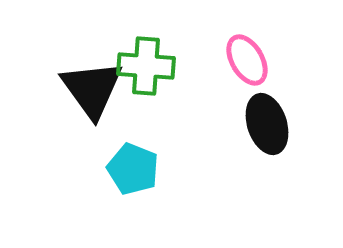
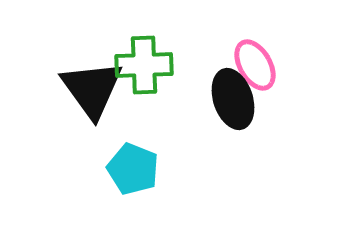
pink ellipse: moved 8 px right, 5 px down
green cross: moved 2 px left, 1 px up; rotated 6 degrees counterclockwise
black ellipse: moved 34 px left, 25 px up
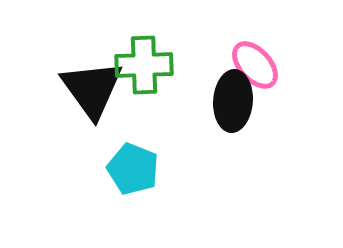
pink ellipse: rotated 12 degrees counterclockwise
black ellipse: moved 2 px down; rotated 22 degrees clockwise
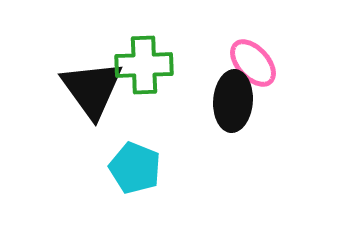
pink ellipse: moved 2 px left, 2 px up
cyan pentagon: moved 2 px right, 1 px up
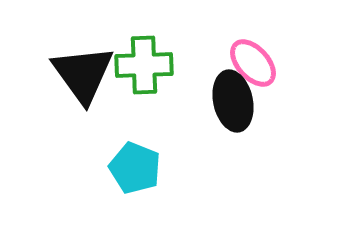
black triangle: moved 9 px left, 15 px up
black ellipse: rotated 16 degrees counterclockwise
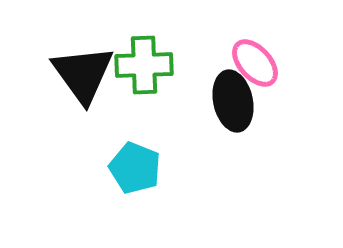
pink ellipse: moved 2 px right
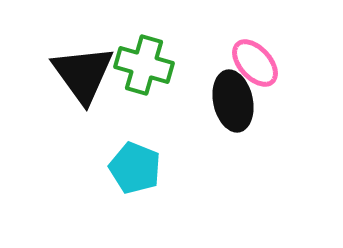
green cross: rotated 18 degrees clockwise
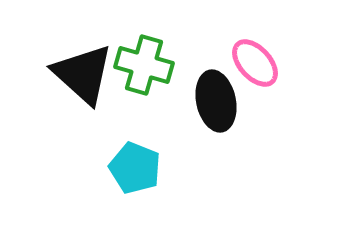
black triangle: rotated 12 degrees counterclockwise
black ellipse: moved 17 px left
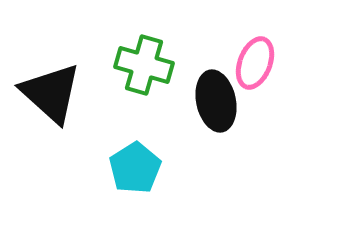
pink ellipse: rotated 63 degrees clockwise
black triangle: moved 32 px left, 19 px down
cyan pentagon: rotated 18 degrees clockwise
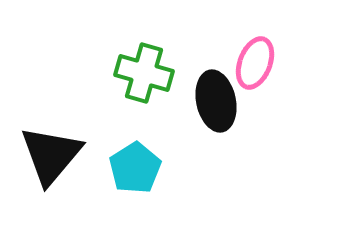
green cross: moved 8 px down
black triangle: moved 62 px down; rotated 28 degrees clockwise
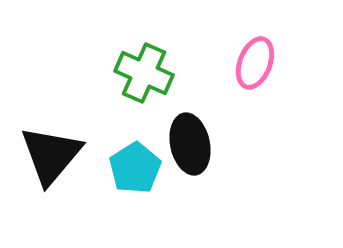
green cross: rotated 8 degrees clockwise
black ellipse: moved 26 px left, 43 px down
